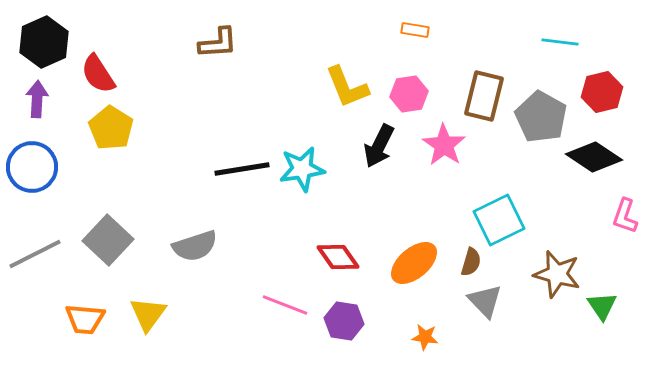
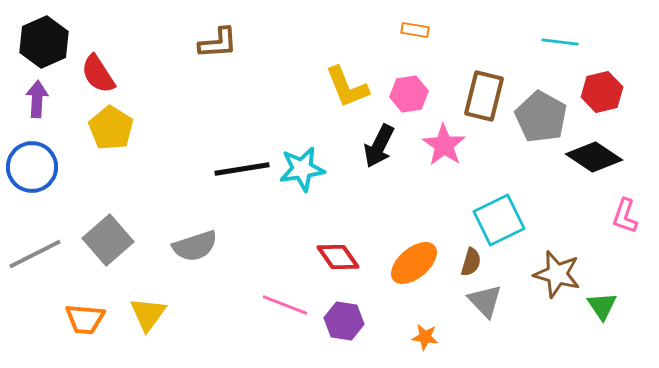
gray square: rotated 6 degrees clockwise
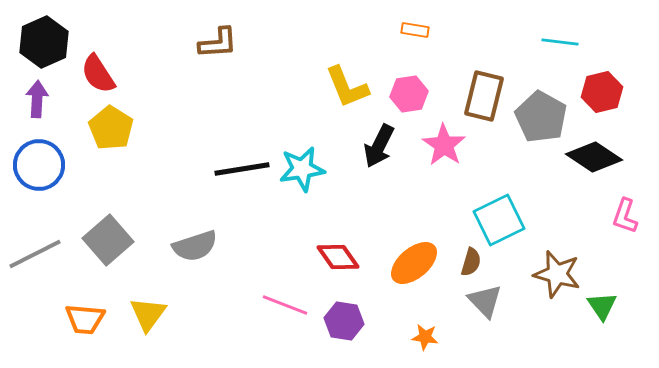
blue circle: moved 7 px right, 2 px up
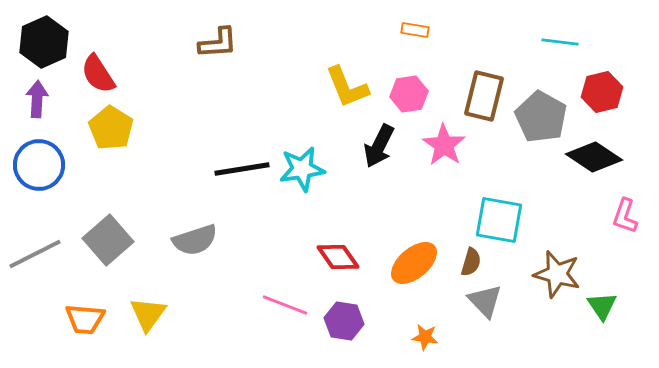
cyan square: rotated 36 degrees clockwise
gray semicircle: moved 6 px up
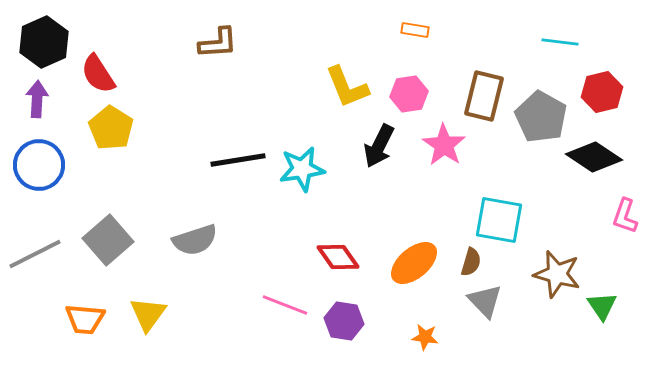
black line: moved 4 px left, 9 px up
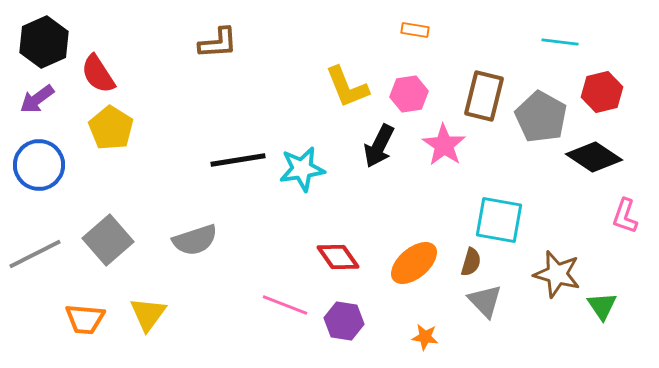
purple arrow: rotated 129 degrees counterclockwise
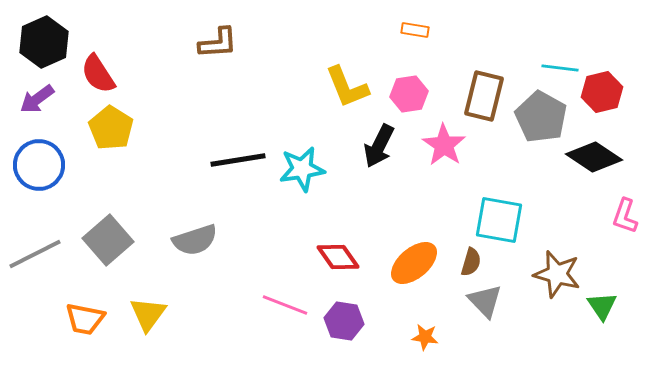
cyan line: moved 26 px down
orange trapezoid: rotated 6 degrees clockwise
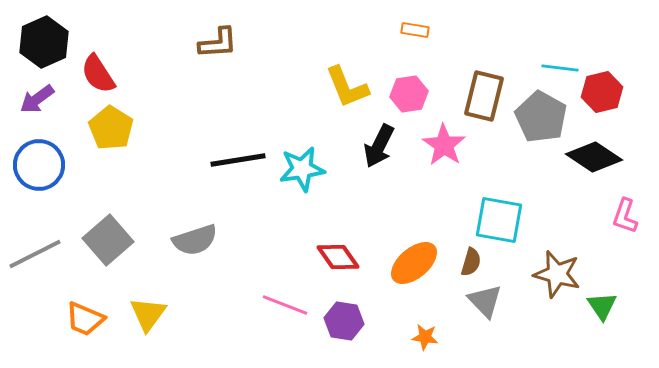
orange trapezoid: rotated 12 degrees clockwise
